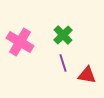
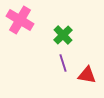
pink cross: moved 22 px up
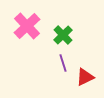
pink cross: moved 7 px right, 6 px down; rotated 16 degrees clockwise
red triangle: moved 2 px left, 2 px down; rotated 36 degrees counterclockwise
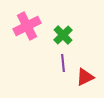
pink cross: rotated 16 degrees clockwise
purple line: rotated 12 degrees clockwise
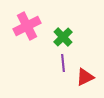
green cross: moved 2 px down
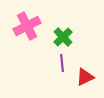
purple line: moved 1 px left
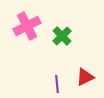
green cross: moved 1 px left, 1 px up
purple line: moved 5 px left, 21 px down
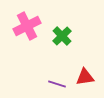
red triangle: rotated 18 degrees clockwise
purple line: rotated 66 degrees counterclockwise
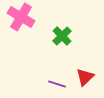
pink cross: moved 6 px left, 9 px up; rotated 32 degrees counterclockwise
red triangle: rotated 36 degrees counterclockwise
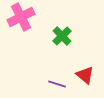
pink cross: rotated 32 degrees clockwise
red triangle: moved 2 px up; rotated 36 degrees counterclockwise
